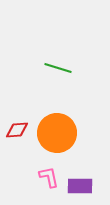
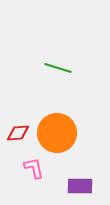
red diamond: moved 1 px right, 3 px down
pink L-shape: moved 15 px left, 9 px up
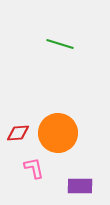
green line: moved 2 px right, 24 px up
orange circle: moved 1 px right
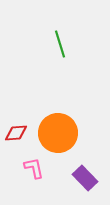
green line: rotated 56 degrees clockwise
red diamond: moved 2 px left
purple rectangle: moved 5 px right, 8 px up; rotated 45 degrees clockwise
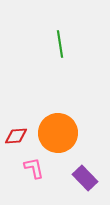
green line: rotated 8 degrees clockwise
red diamond: moved 3 px down
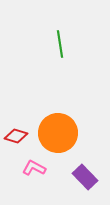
red diamond: rotated 20 degrees clockwise
pink L-shape: rotated 50 degrees counterclockwise
purple rectangle: moved 1 px up
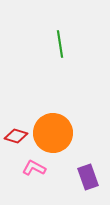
orange circle: moved 5 px left
purple rectangle: moved 3 px right; rotated 25 degrees clockwise
